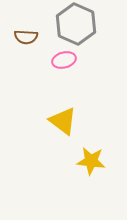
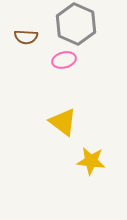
yellow triangle: moved 1 px down
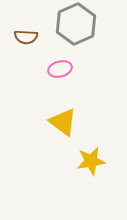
gray hexagon: rotated 12 degrees clockwise
pink ellipse: moved 4 px left, 9 px down
yellow star: rotated 16 degrees counterclockwise
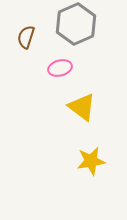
brown semicircle: rotated 105 degrees clockwise
pink ellipse: moved 1 px up
yellow triangle: moved 19 px right, 15 px up
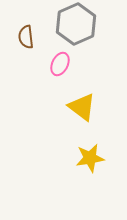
brown semicircle: rotated 25 degrees counterclockwise
pink ellipse: moved 4 px up; rotated 50 degrees counterclockwise
yellow star: moved 1 px left, 3 px up
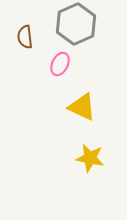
brown semicircle: moved 1 px left
yellow triangle: rotated 12 degrees counterclockwise
yellow star: rotated 20 degrees clockwise
